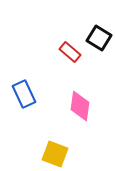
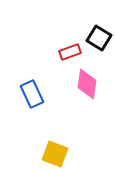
red rectangle: rotated 60 degrees counterclockwise
blue rectangle: moved 8 px right
pink diamond: moved 7 px right, 22 px up
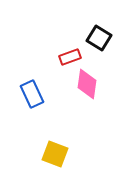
red rectangle: moved 5 px down
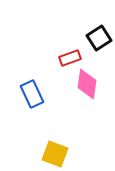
black square: rotated 25 degrees clockwise
red rectangle: moved 1 px down
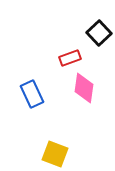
black square: moved 5 px up; rotated 10 degrees counterclockwise
pink diamond: moved 3 px left, 4 px down
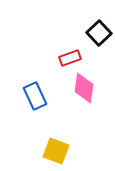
blue rectangle: moved 3 px right, 2 px down
yellow square: moved 1 px right, 3 px up
